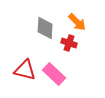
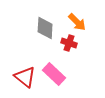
red triangle: moved 7 px down; rotated 25 degrees clockwise
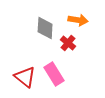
orange arrow: moved 1 px right, 2 px up; rotated 36 degrees counterclockwise
red cross: moved 1 px left; rotated 21 degrees clockwise
pink rectangle: rotated 15 degrees clockwise
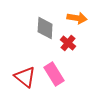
orange arrow: moved 1 px left, 2 px up
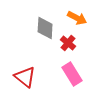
orange arrow: rotated 18 degrees clockwise
pink rectangle: moved 18 px right
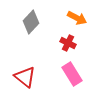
gray diamond: moved 14 px left, 6 px up; rotated 40 degrees clockwise
red cross: rotated 14 degrees counterclockwise
